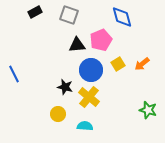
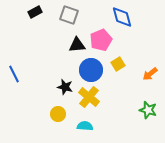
orange arrow: moved 8 px right, 10 px down
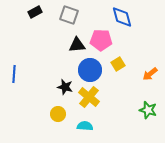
pink pentagon: rotated 25 degrees clockwise
blue circle: moved 1 px left
blue line: rotated 30 degrees clockwise
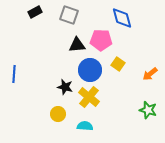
blue diamond: moved 1 px down
yellow square: rotated 24 degrees counterclockwise
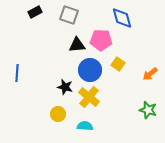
blue line: moved 3 px right, 1 px up
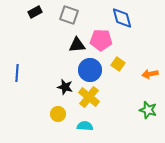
orange arrow: rotated 28 degrees clockwise
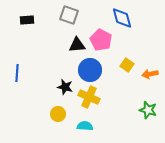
black rectangle: moved 8 px left, 8 px down; rotated 24 degrees clockwise
pink pentagon: rotated 25 degrees clockwise
yellow square: moved 9 px right, 1 px down
yellow cross: rotated 15 degrees counterclockwise
